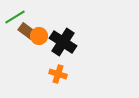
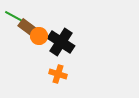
green line: rotated 60 degrees clockwise
brown rectangle: moved 4 px up
black cross: moved 2 px left
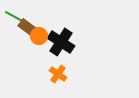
orange cross: rotated 18 degrees clockwise
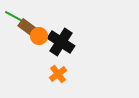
orange cross: rotated 18 degrees clockwise
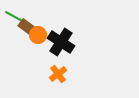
orange circle: moved 1 px left, 1 px up
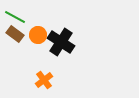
brown rectangle: moved 12 px left, 7 px down
orange cross: moved 14 px left, 6 px down
